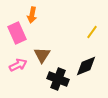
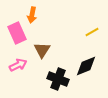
yellow line: rotated 24 degrees clockwise
brown triangle: moved 5 px up
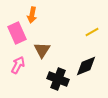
pink arrow: rotated 36 degrees counterclockwise
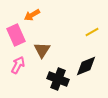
orange arrow: rotated 49 degrees clockwise
pink rectangle: moved 1 px left, 2 px down
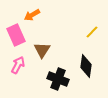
yellow line: rotated 16 degrees counterclockwise
black diamond: rotated 60 degrees counterclockwise
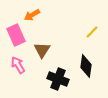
pink arrow: rotated 60 degrees counterclockwise
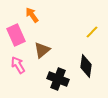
orange arrow: rotated 84 degrees clockwise
brown triangle: rotated 18 degrees clockwise
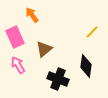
pink rectangle: moved 1 px left, 2 px down
brown triangle: moved 2 px right, 1 px up
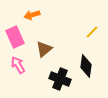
orange arrow: rotated 70 degrees counterclockwise
black cross: moved 2 px right
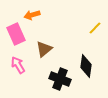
yellow line: moved 3 px right, 4 px up
pink rectangle: moved 1 px right, 3 px up
